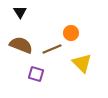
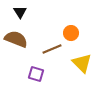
brown semicircle: moved 5 px left, 6 px up
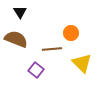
brown line: rotated 18 degrees clockwise
purple square: moved 4 px up; rotated 21 degrees clockwise
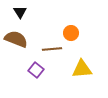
yellow triangle: moved 6 px down; rotated 50 degrees counterclockwise
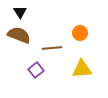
orange circle: moved 9 px right
brown semicircle: moved 3 px right, 4 px up
brown line: moved 1 px up
purple square: rotated 14 degrees clockwise
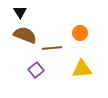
brown semicircle: moved 6 px right
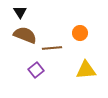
yellow triangle: moved 4 px right, 1 px down
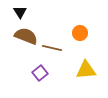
brown semicircle: moved 1 px right, 1 px down
brown line: rotated 18 degrees clockwise
purple square: moved 4 px right, 3 px down
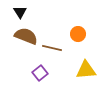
orange circle: moved 2 px left, 1 px down
